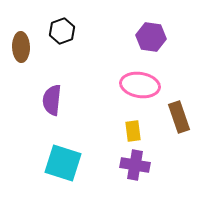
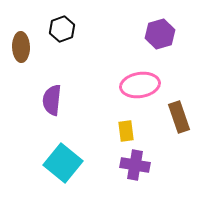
black hexagon: moved 2 px up
purple hexagon: moved 9 px right, 3 px up; rotated 24 degrees counterclockwise
pink ellipse: rotated 18 degrees counterclockwise
yellow rectangle: moved 7 px left
cyan square: rotated 21 degrees clockwise
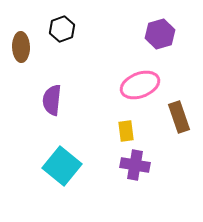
pink ellipse: rotated 12 degrees counterclockwise
cyan square: moved 1 px left, 3 px down
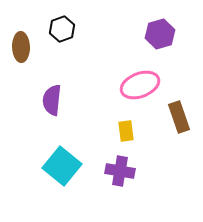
purple cross: moved 15 px left, 6 px down
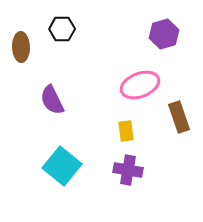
black hexagon: rotated 20 degrees clockwise
purple hexagon: moved 4 px right
purple semicircle: rotated 32 degrees counterclockwise
purple cross: moved 8 px right, 1 px up
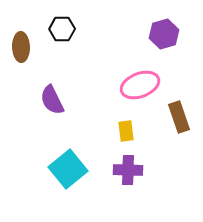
cyan square: moved 6 px right, 3 px down; rotated 12 degrees clockwise
purple cross: rotated 8 degrees counterclockwise
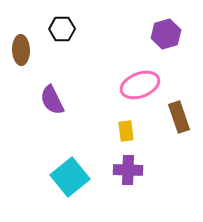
purple hexagon: moved 2 px right
brown ellipse: moved 3 px down
cyan square: moved 2 px right, 8 px down
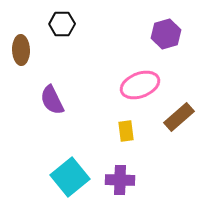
black hexagon: moved 5 px up
brown rectangle: rotated 68 degrees clockwise
purple cross: moved 8 px left, 10 px down
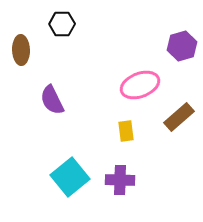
purple hexagon: moved 16 px right, 12 px down
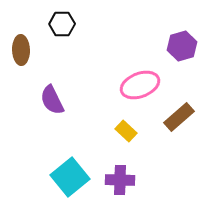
yellow rectangle: rotated 40 degrees counterclockwise
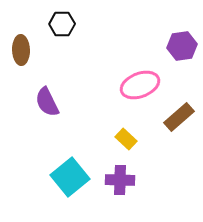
purple hexagon: rotated 8 degrees clockwise
purple semicircle: moved 5 px left, 2 px down
yellow rectangle: moved 8 px down
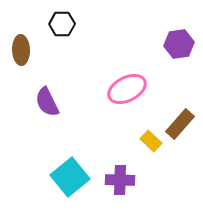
purple hexagon: moved 3 px left, 2 px up
pink ellipse: moved 13 px left, 4 px down; rotated 6 degrees counterclockwise
brown rectangle: moved 1 px right, 7 px down; rotated 8 degrees counterclockwise
yellow rectangle: moved 25 px right, 2 px down
